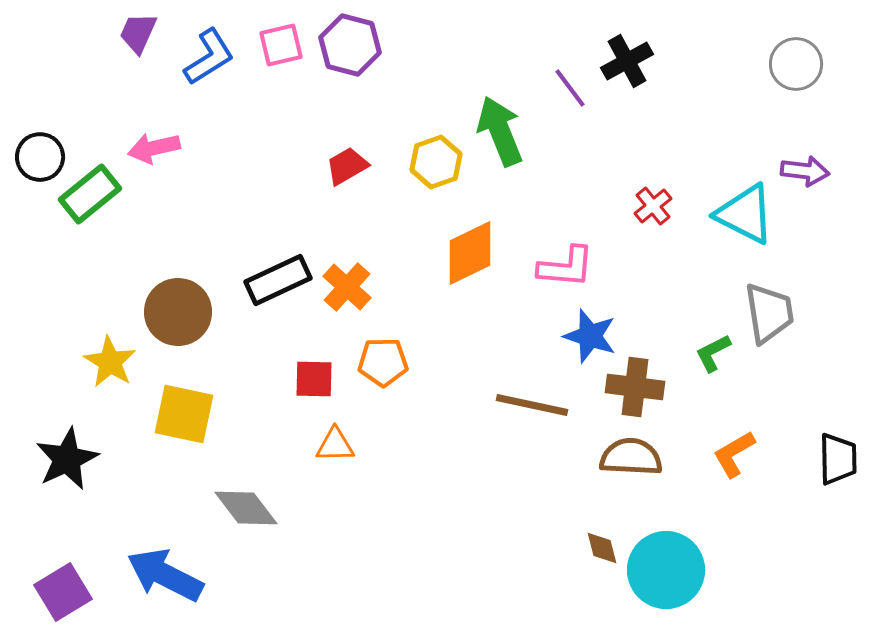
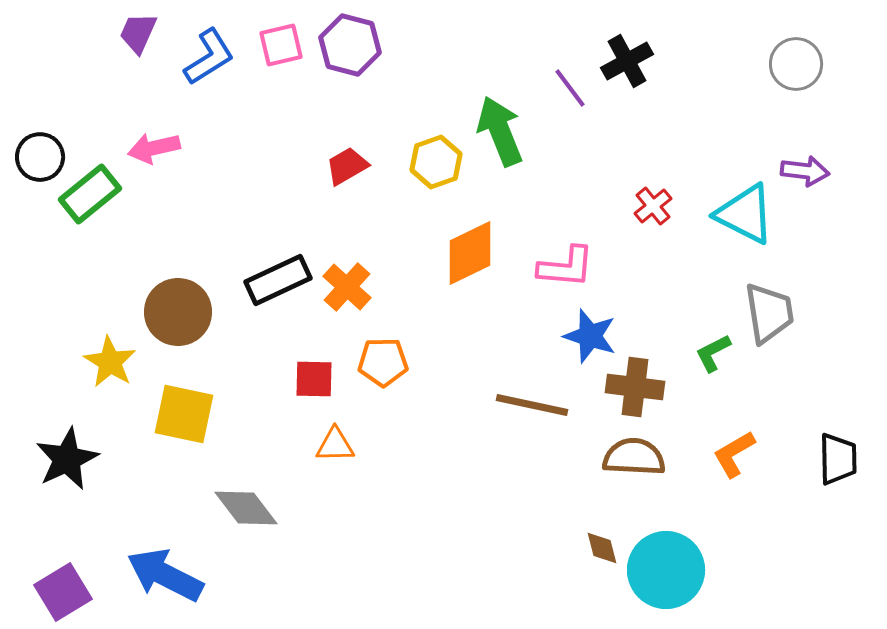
brown semicircle: moved 3 px right
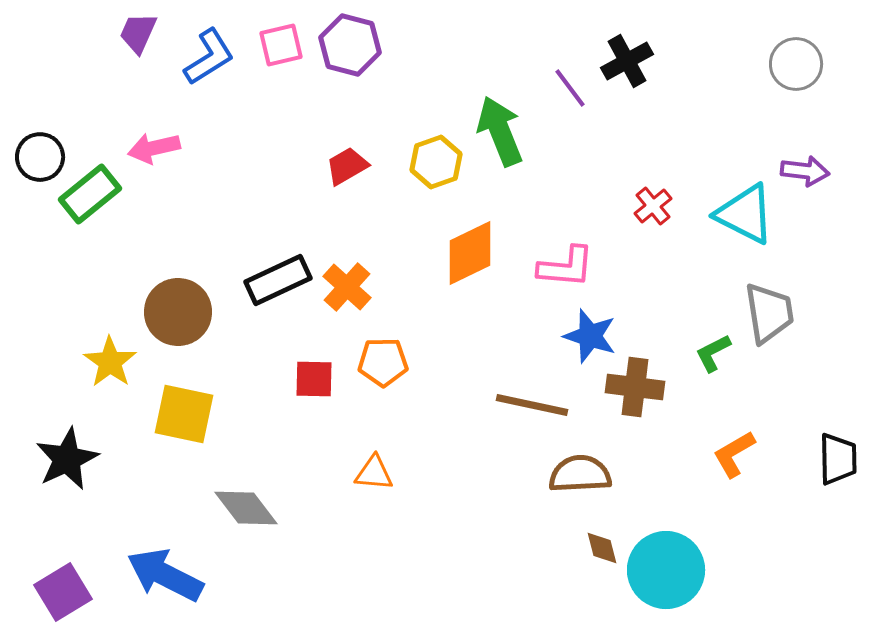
yellow star: rotated 4 degrees clockwise
orange triangle: moved 39 px right, 28 px down; rotated 6 degrees clockwise
brown semicircle: moved 54 px left, 17 px down; rotated 6 degrees counterclockwise
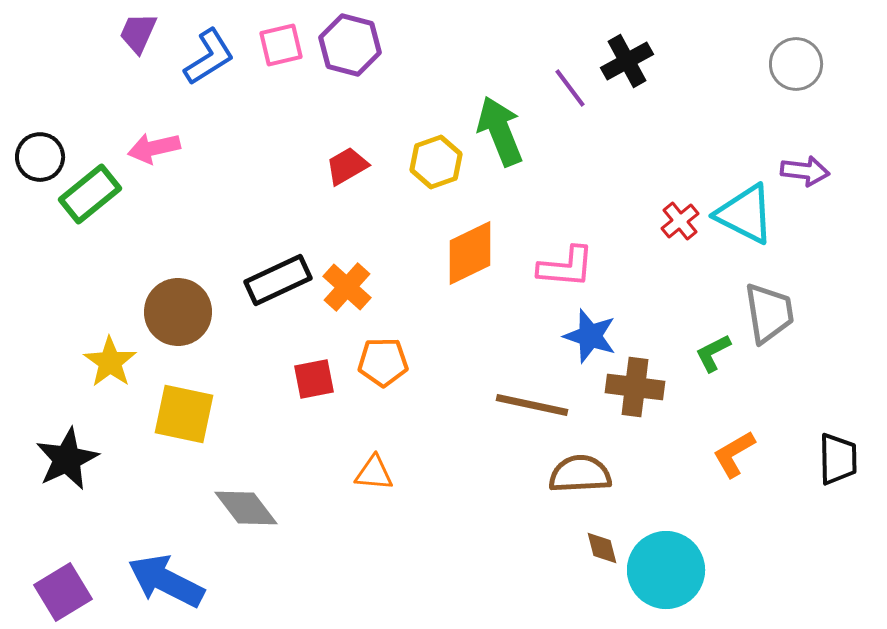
red cross: moved 27 px right, 15 px down
red square: rotated 12 degrees counterclockwise
blue arrow: moved 1 px right, 6 px down
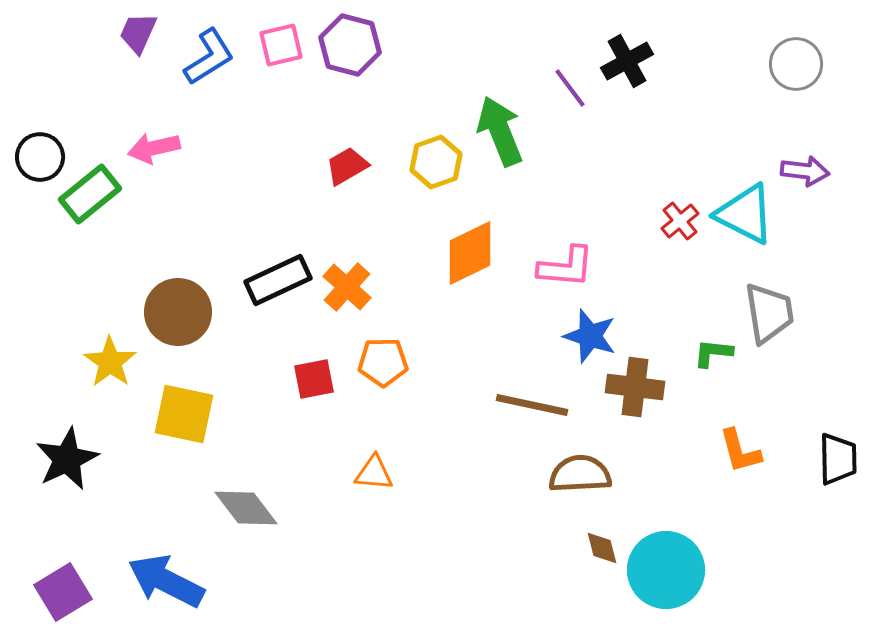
green L-shape: rotated 33 degrees clockwise
orange L-shape: moved 6 px right, 3 px up; rotated 75 degrees counterclockwise
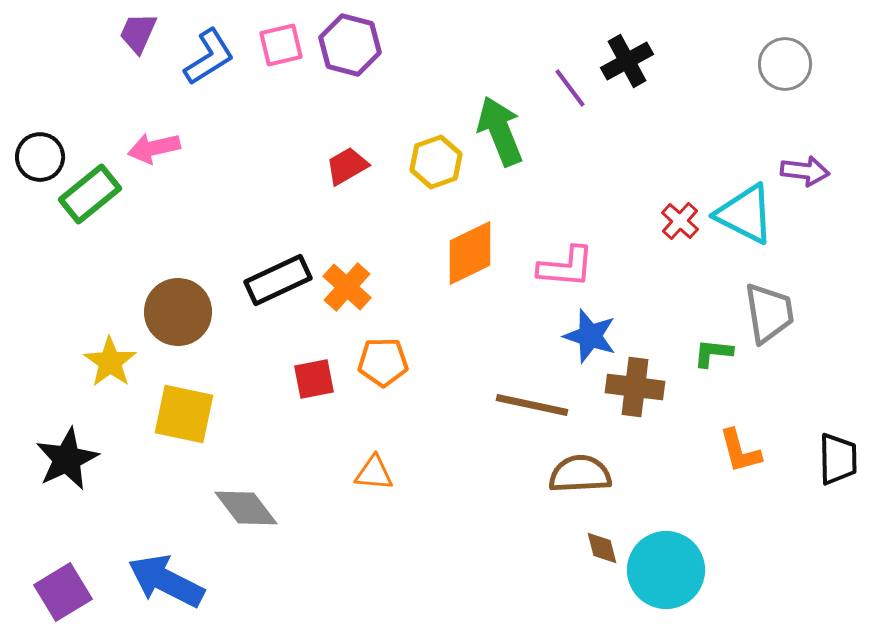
gray circle: moved 11 px left
red cross: rotated 9 degrees counterclockwise
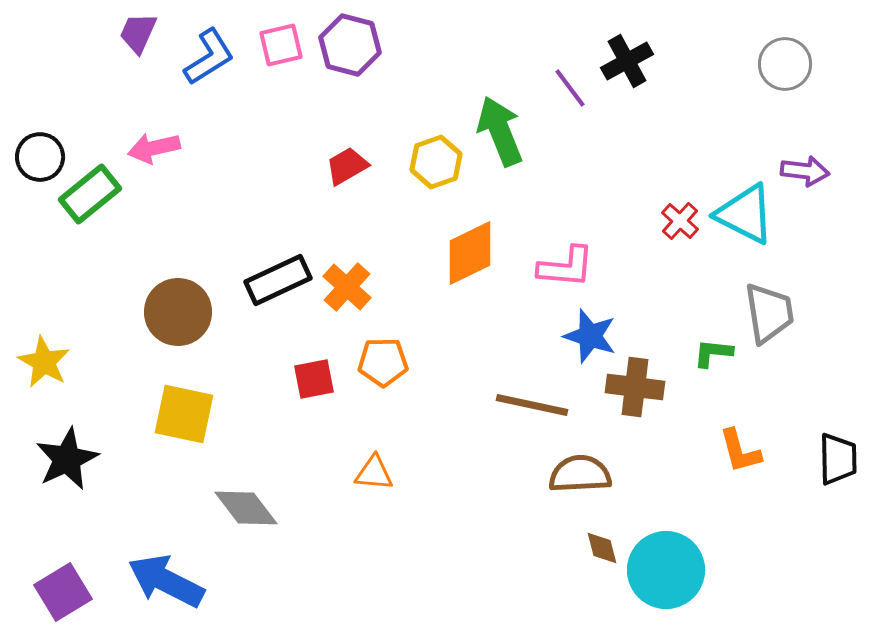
yellow star: moved 66 px left; rotated 6 degrees counterclockwise
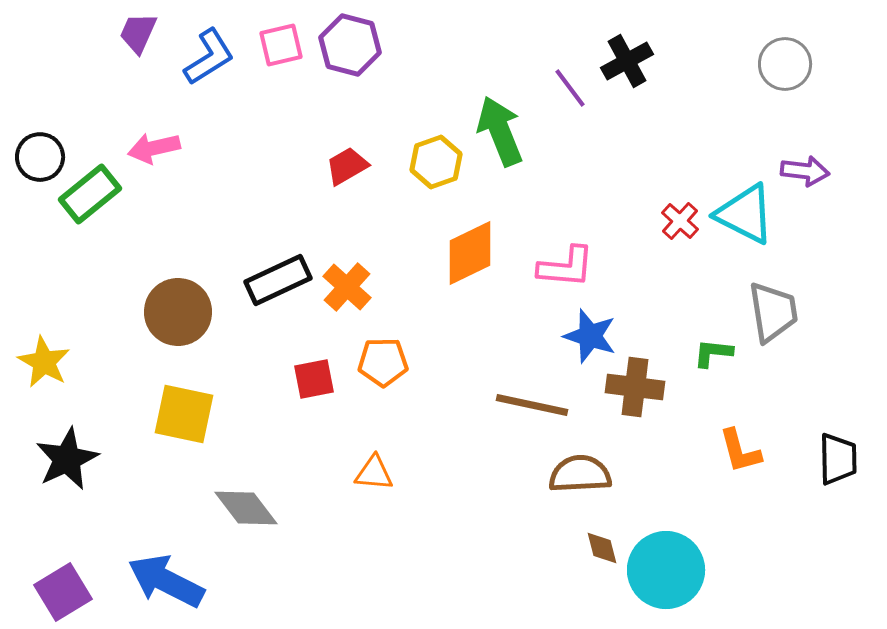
gray trapezoid: moved 4 px right, 1 px up
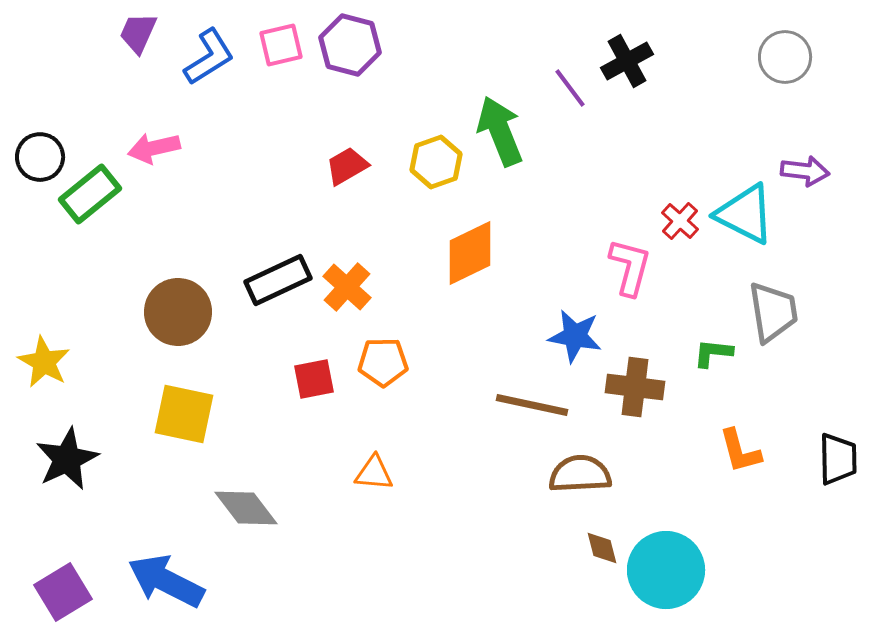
gray circle: moved 7 px up
pink L-shape: moved 64 px right; rotated 80 degrees counterclockwise
blue star: moved 15 px left; rotated 8 degrees counterclockwise
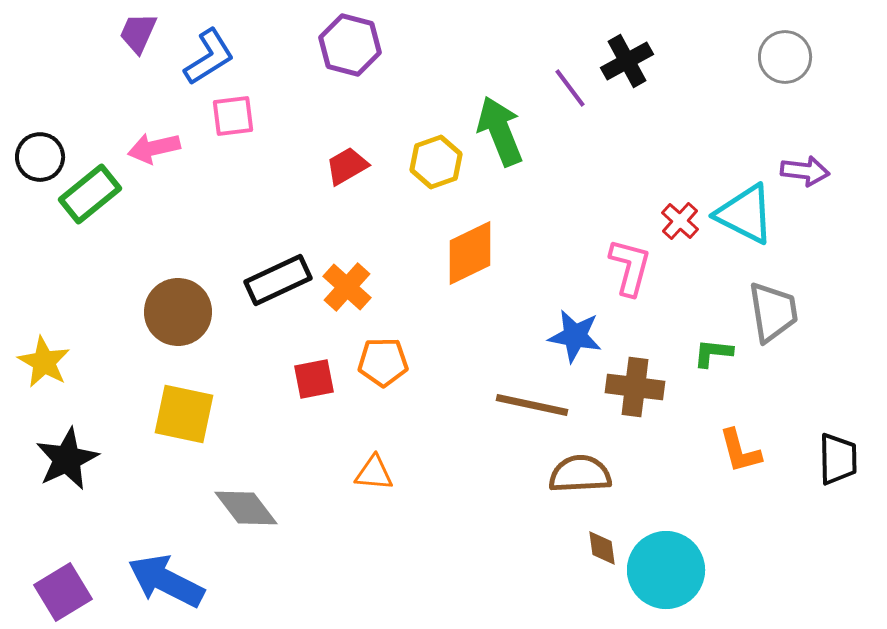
pink square: moved 48 px left, 71 px down; rotated 6 degrees clockwise
brown diamond: rotated 6 degrees clockwise
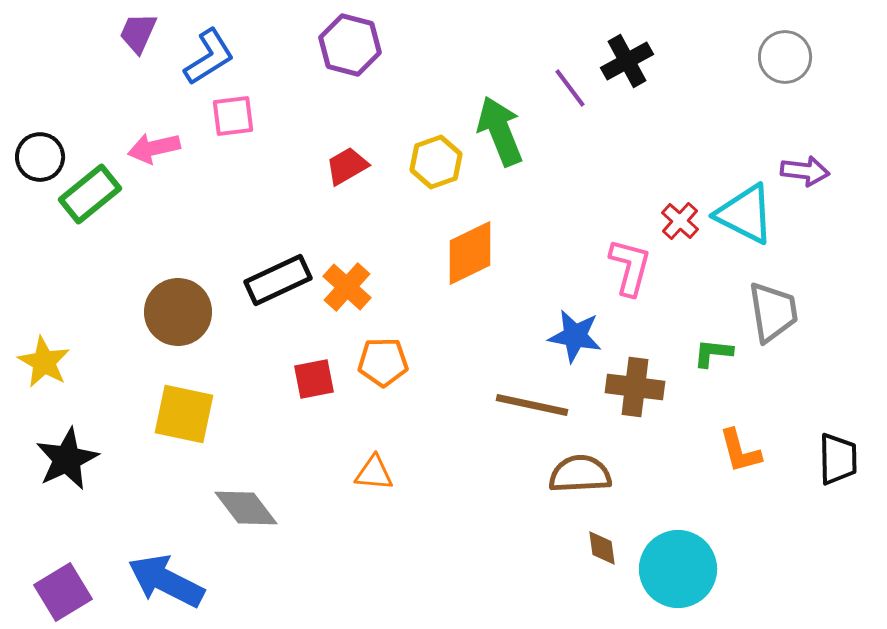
cyan circle: moved 12 px right, 1 px up
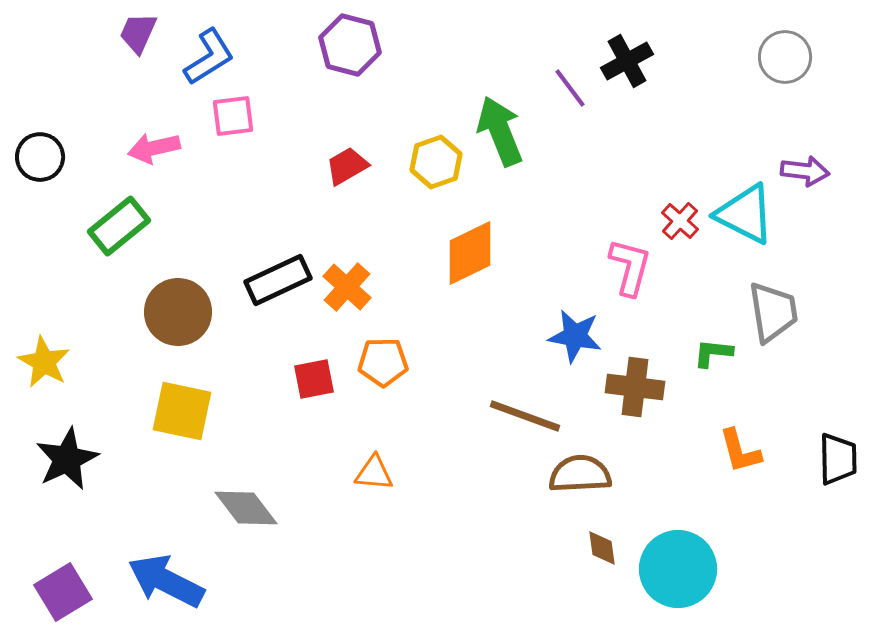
green rectangle: moved 29 px right, 32 px down
brown line: moved 7 px left, 11 px down; rotated 8 degrees clockwise
yellow square: moved 2 px left, 3 px up
